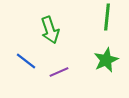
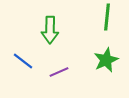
green arrow: rotated 20 degrees clockwise
blue line: moved 3 px left
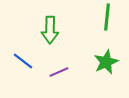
green star: moved 2 px down
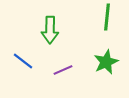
purple line: moved 4 px right, 2 px up
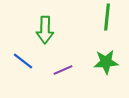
green arrow: moved 5 px left
green star: rotated 20 degrees clockwise
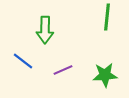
green star: moved 1 px left, 13 px down
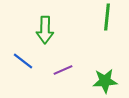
green star: moved 6 px down
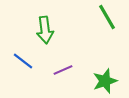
green line: rotated 36 degrees counterclockwise
green arrow: rotated 8 degrees counterclockwise
green star: rotated 15 degrees counterclockwise
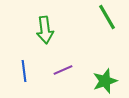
blue line: moved 1 px right, 10 px down; rotated 45 degrees clockwise
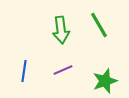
green line: moved 8 px left, 8 px down
green arrow: moved 16 px right
blue line: rotated 15 degrees clockwise
